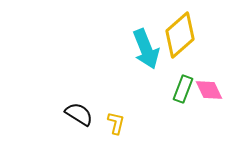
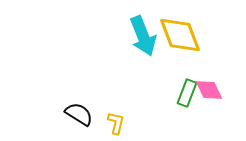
yellow diamond: rotated 69 degrees counterclockwise
cyan arrow: moved 3 px left, 13 px up
green rectangle: moved 4 px right, 4 px down
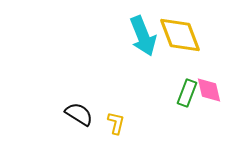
pink diamond: rotated 12 degrees clockwise
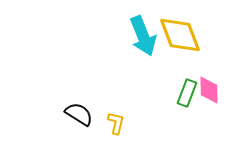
pink diamond: rotated 12 degrees clockwise
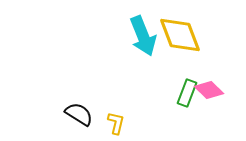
pink diamond: rotated 44 degrees counterclockwise
